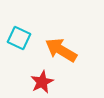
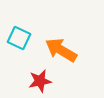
red star: moved 2 px left, 1 px up; rotated 15 degrees clockwise
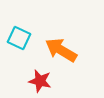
red star: rotated 25 degrees clockwise
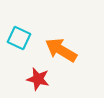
red star: moved 2 px left, 2 px up
